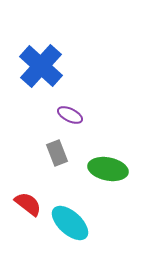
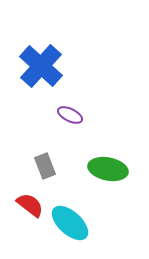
gray rectangle: moved 12 px left, 13 px down
red semicircle: moved 2 px right, 1 px down
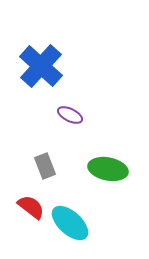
red semicircle: moved 1 px right, 2 px down
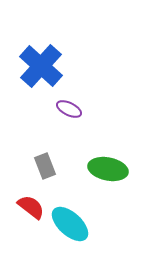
purple ellipse: moved 1 px left, 6 px up
cyan ellipse: moved 1 px down
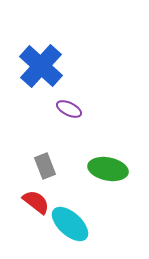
red semicircle: moved 5 px right, 5 px up
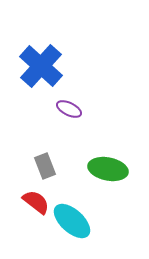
cyan ellipse: moved 2 px right, 3 px up
